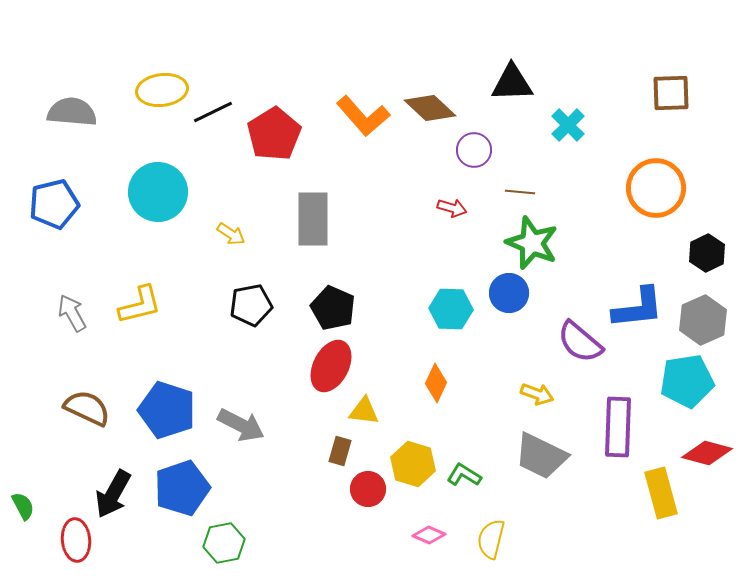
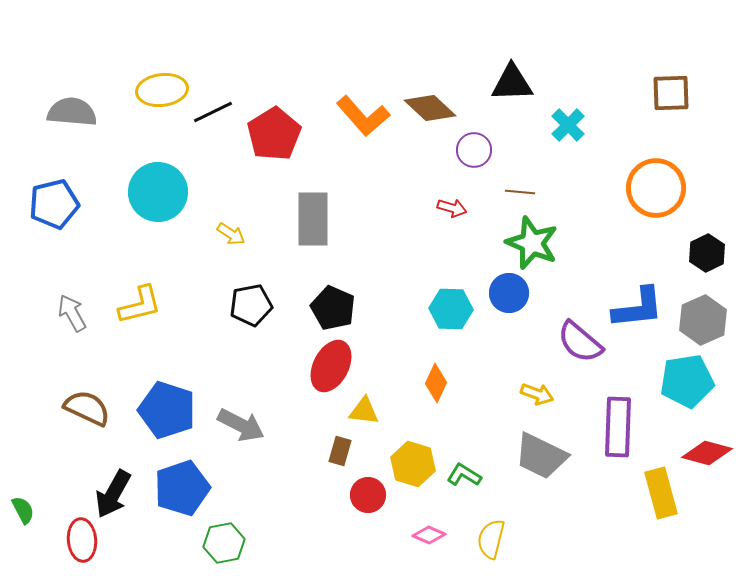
red circle at (368, 489): moved 6 px down
green semicircle at (23, 506): moved 4 px down
red ellipse at (76, 540): moved 6 px right
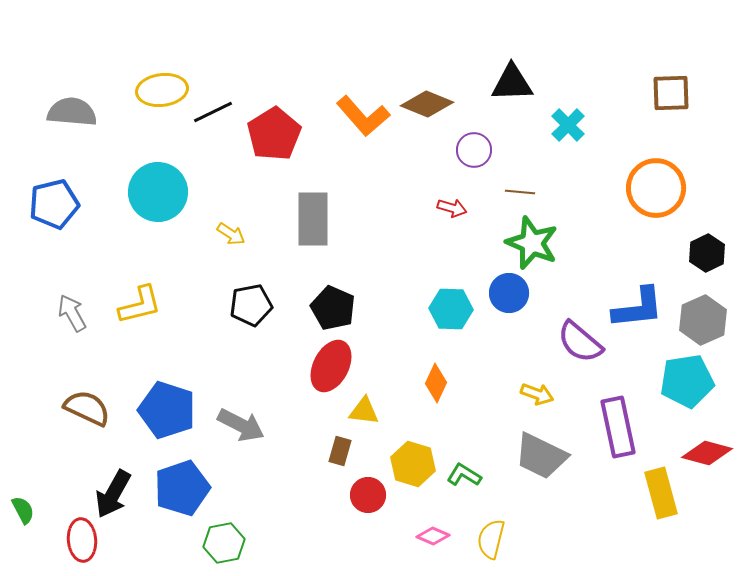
brown diamond at (430, 108): moved 3 px left, 4 px up; rotated 21 degrees counterclockwise
purple rectangle at (618, 427): rotated 14 degrees counterclockwise
pink diamond at (429, 535): moved 4 px right, 1 px down
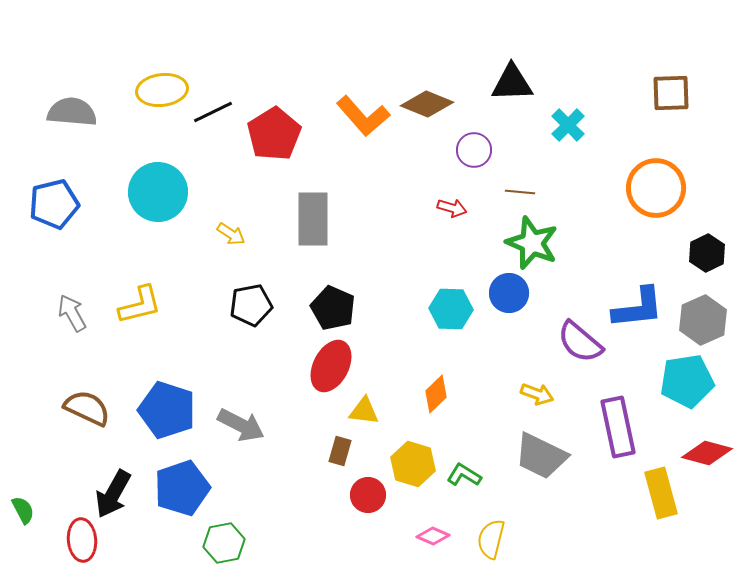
orange diamond at (436, 383): moved 11 px down; rotated 21 degrees clockwise
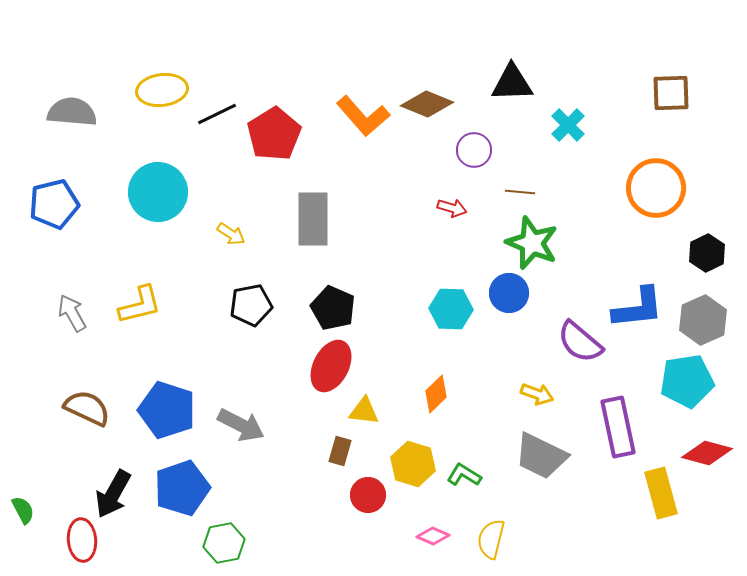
black line at (213, 112): moved 4 px right, 2 px down
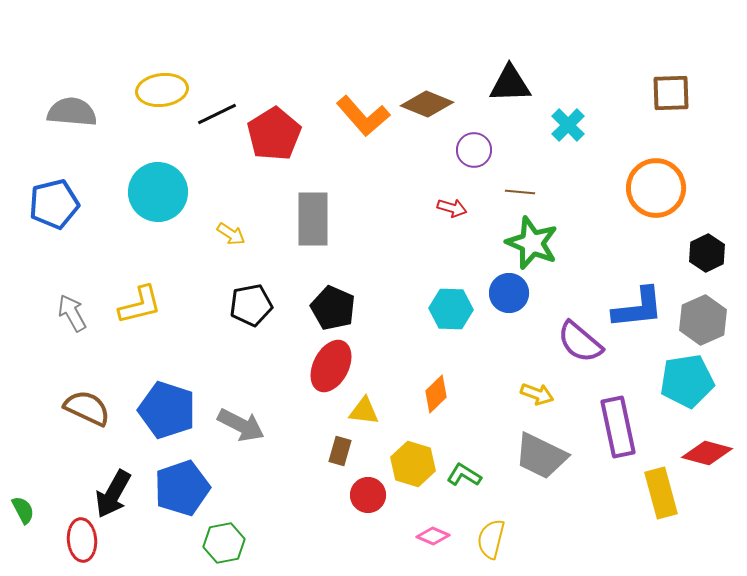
black triangle at (512, 83): moved 2 px left, 1 px down
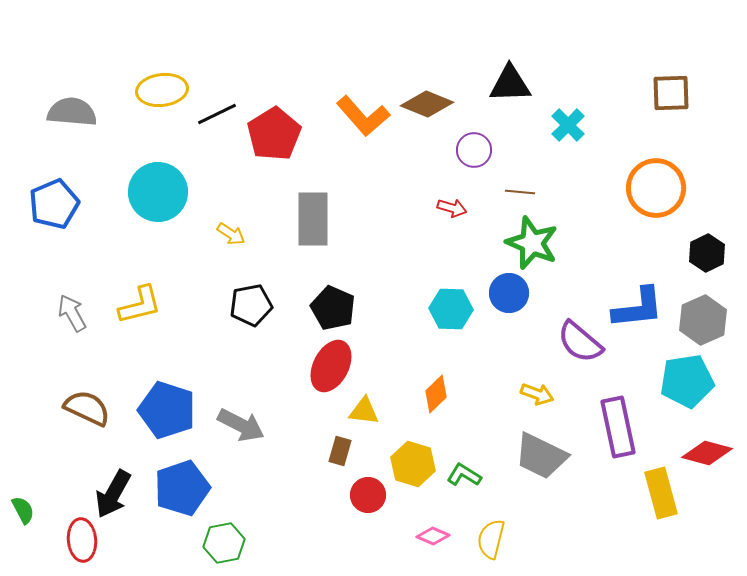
blue pentagon at (54, 204): rotated 9 degrees counterclockwise
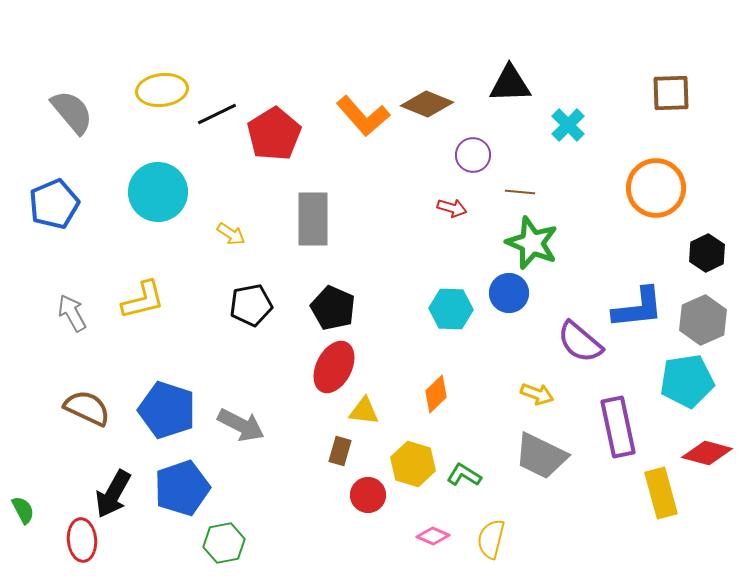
gray semicircle at (72, 112): rotated 45 degrees clockwise
purple circle at (474, 150): moved 1 px left, 5 px down
yellow L-shape at (140, 305): moved 3 px right, 5 px up
red ellipse at (331, 366): moved 3 px right, 1 px down
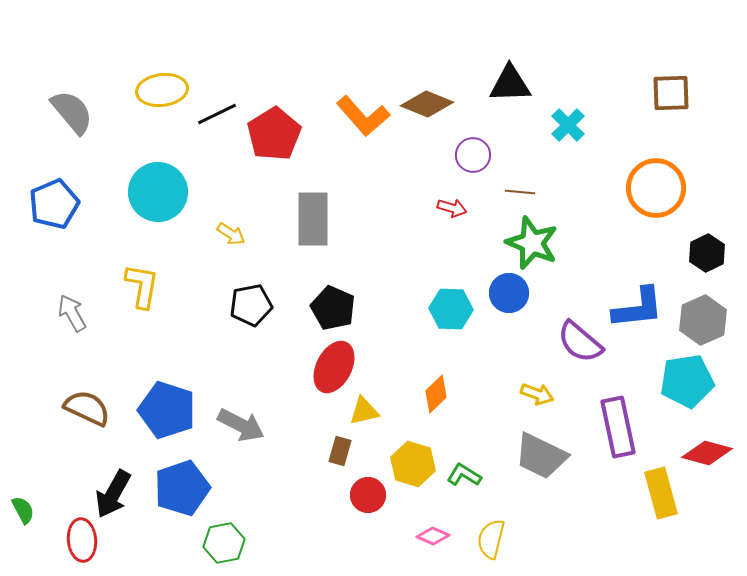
yellow L-shape at (143, 300): moved 1 px left, 14 px up; rotated 66 degrees counterclockwise
yellow triangle at (364, 411): rotated 20 degrees counterclockwise
